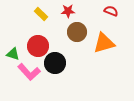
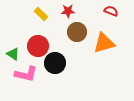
green triangle: rotated 16 degrees clockwise
pink L-shape: moved 3 px left, 2 px down; rotated 35 degrees counterclockwise
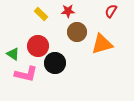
red semicircle: rotated 80 degrees counterclockwise
orange triangle: moved 2 px left, 1 px down
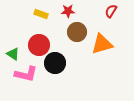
yellow rectangle: rotated 24 degrees counterclockwise
red circle: moved 1 px right, 1 px up
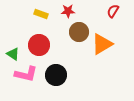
red semicircle: moved 2 px right
brown circle: moved 2 px right
orange triangle: rotated 15 degrees counterclockwise
black circle: moved 1 px right, 12 px down
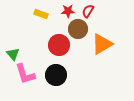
red semicircle: moved 25 px left
brown circle: moved 1 px left, 3 px up
red circle: moved 20 px right
green triangle: rotated 16 degrees clockwise
pink L-shape: moved 1 px left; rotated 60 degrees clockwise
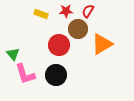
red star: moved 2 px left
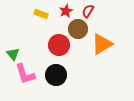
red star: rotated 24 degrees counterclockwise
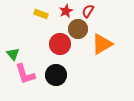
red circle: moved 1 px right, 1 px up
